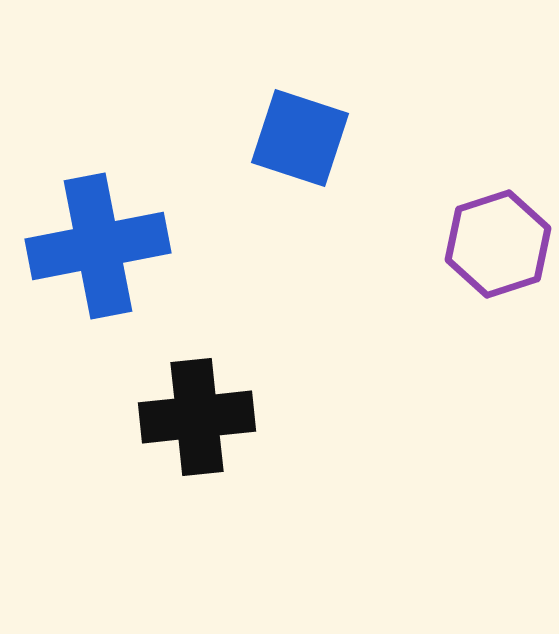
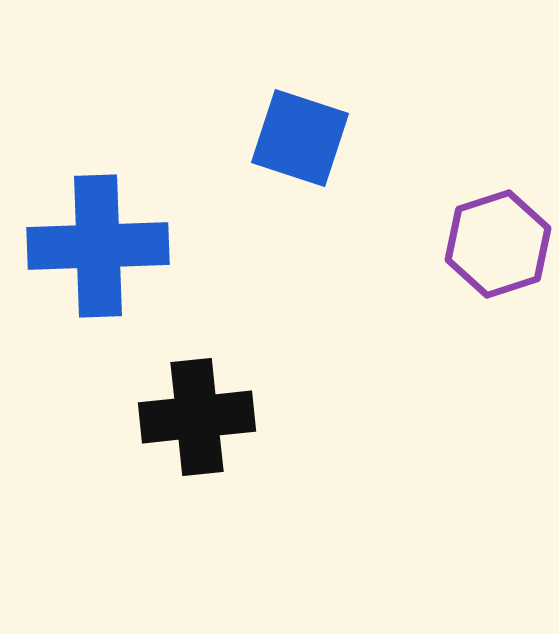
blue cross: rotated 9 degrees clockwise
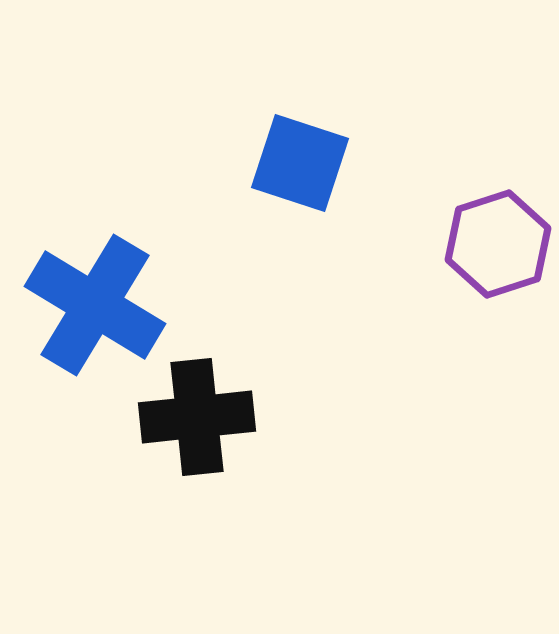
blue square: moved 25 px down
blue cross: moved 3 px left, 59 px down; rotated 33 degrees clockwise
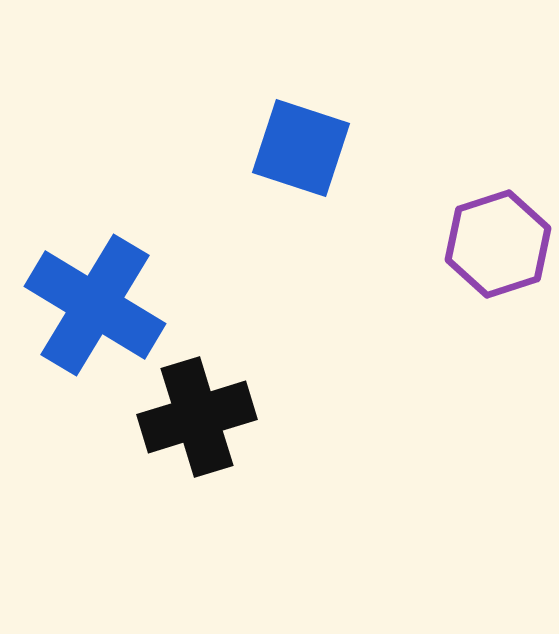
blue square: moved 1 px right, 15 px up
black cross: rotated 11 degrees counterclockwise
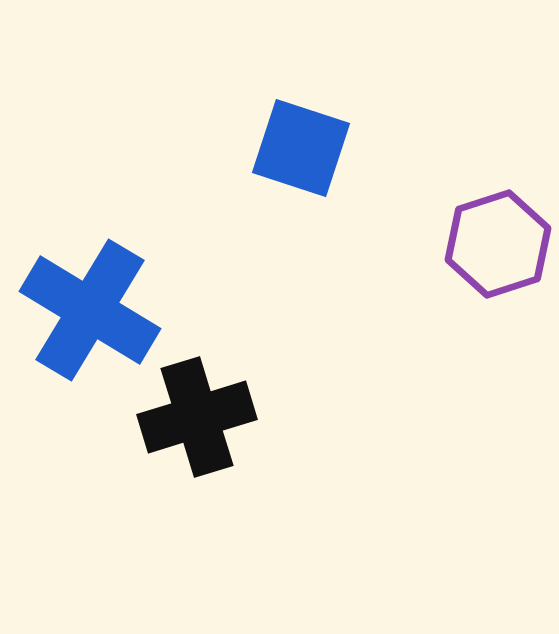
blue cross: moved 5 px left, 5 px down
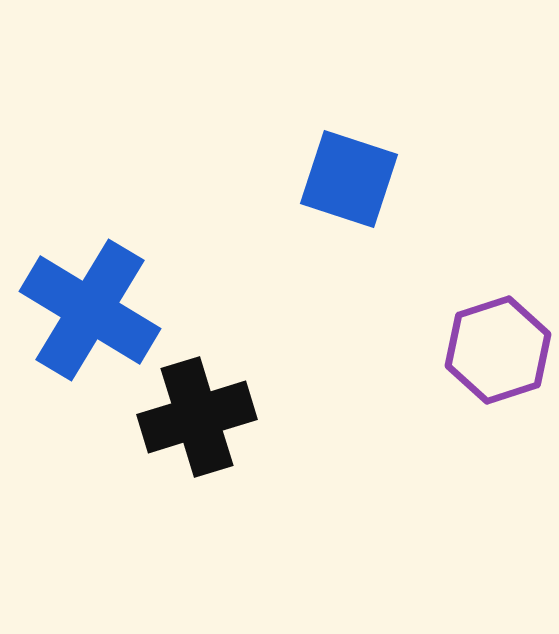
blue square: moved 48 px right, 31 px down
purple hexagon: moved 106 px down
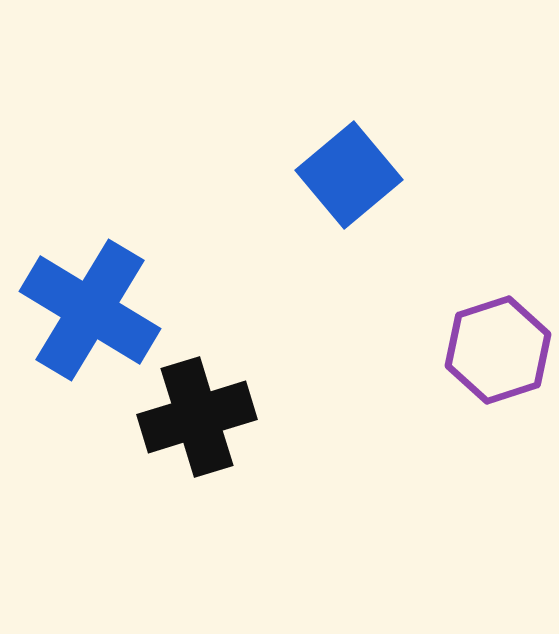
blue square: moved 4 px up; rotated 32 degrees clockwise
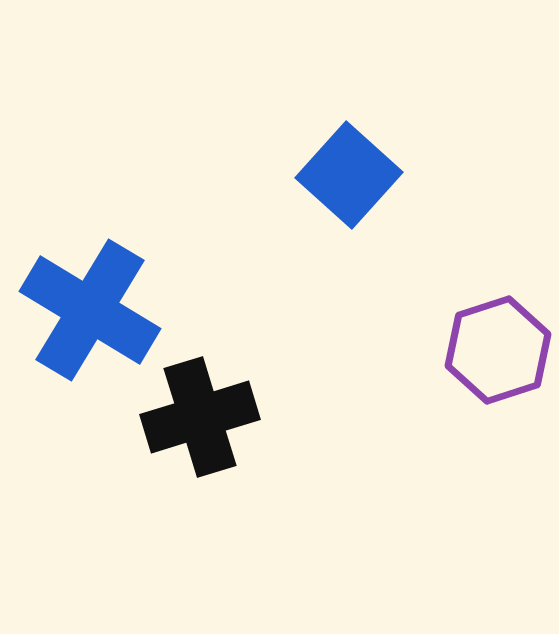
blue square: rotated 8 degrees counterclockwise
black cross: moved 3 px right
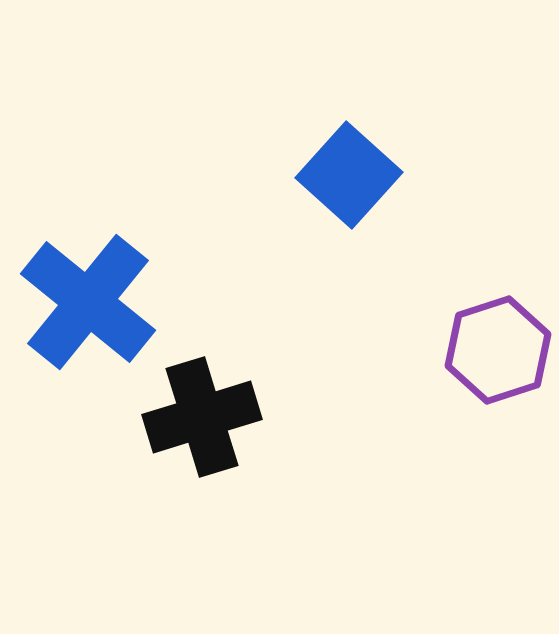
blue cross: moved 2 px left, 8 px up; rotated 8 degrees clockwise
black cross: moved 2 px right
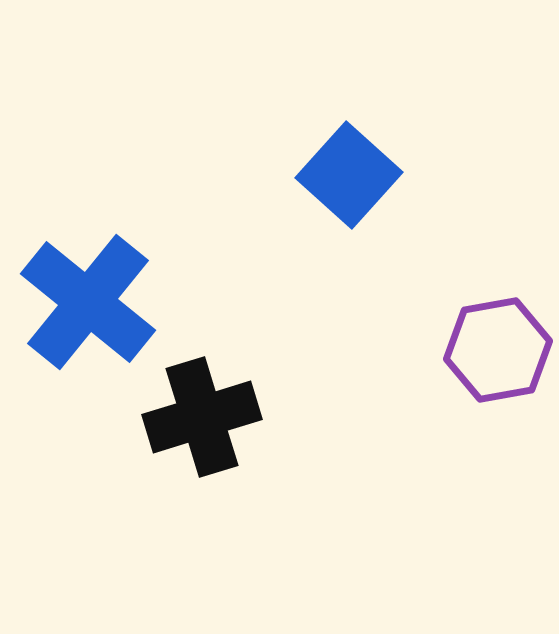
purple hexagon: rotated 8 degrees clockwise
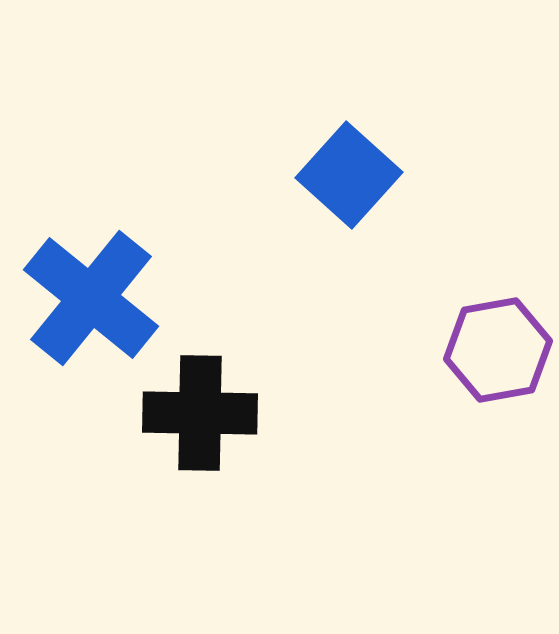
blue cross: moved 3 px right, 4 px up
black cross: moved 2 px left, 4 px up; rotated 18 degrees clockwise
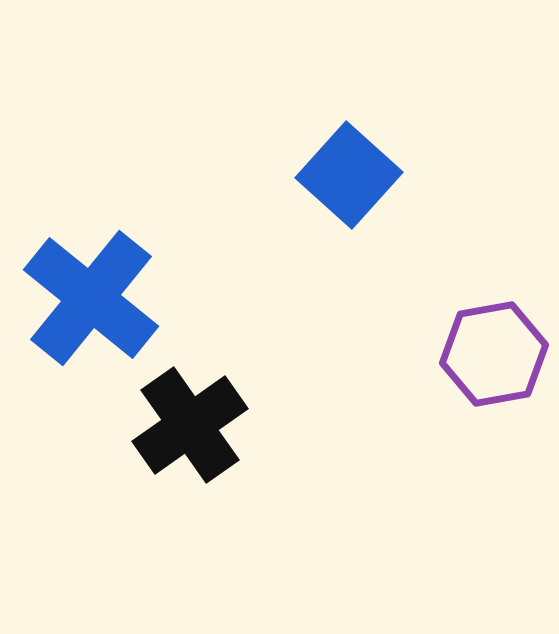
purple hexagon: moved 4 px left, 4 px down
black cross: moved 10 px left, 12 px down; rotated 36 degrees counterclockwise
